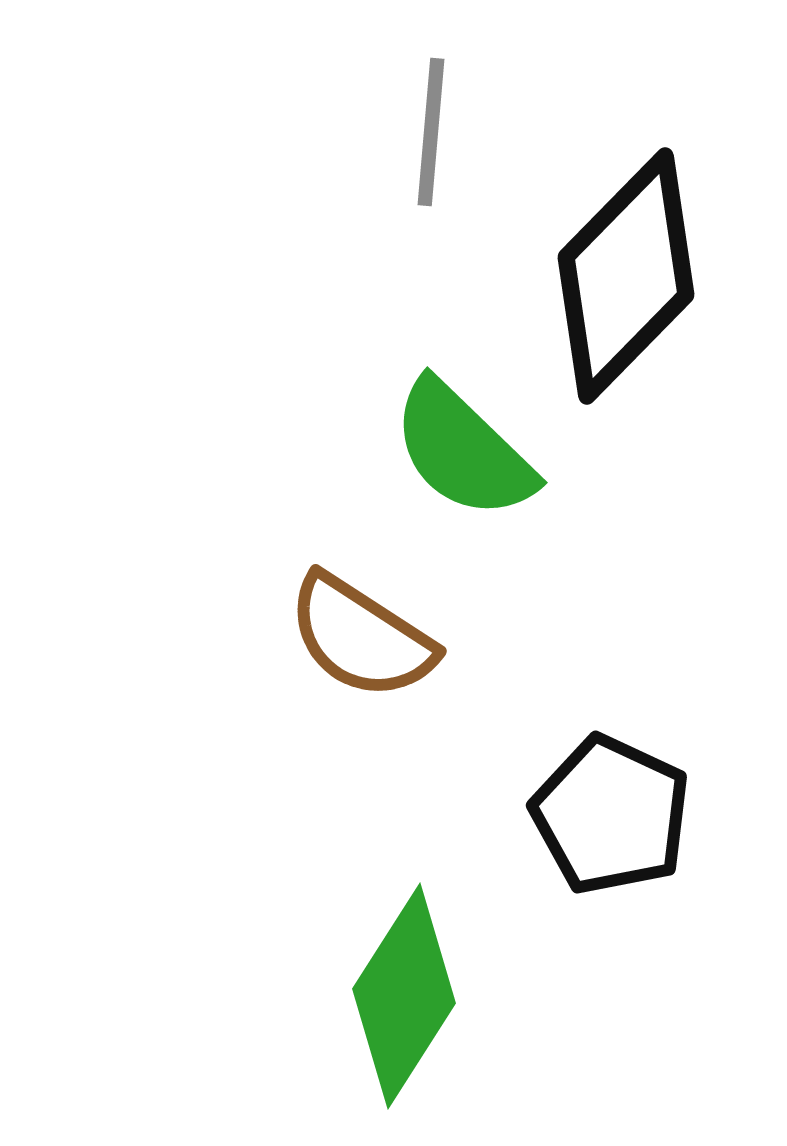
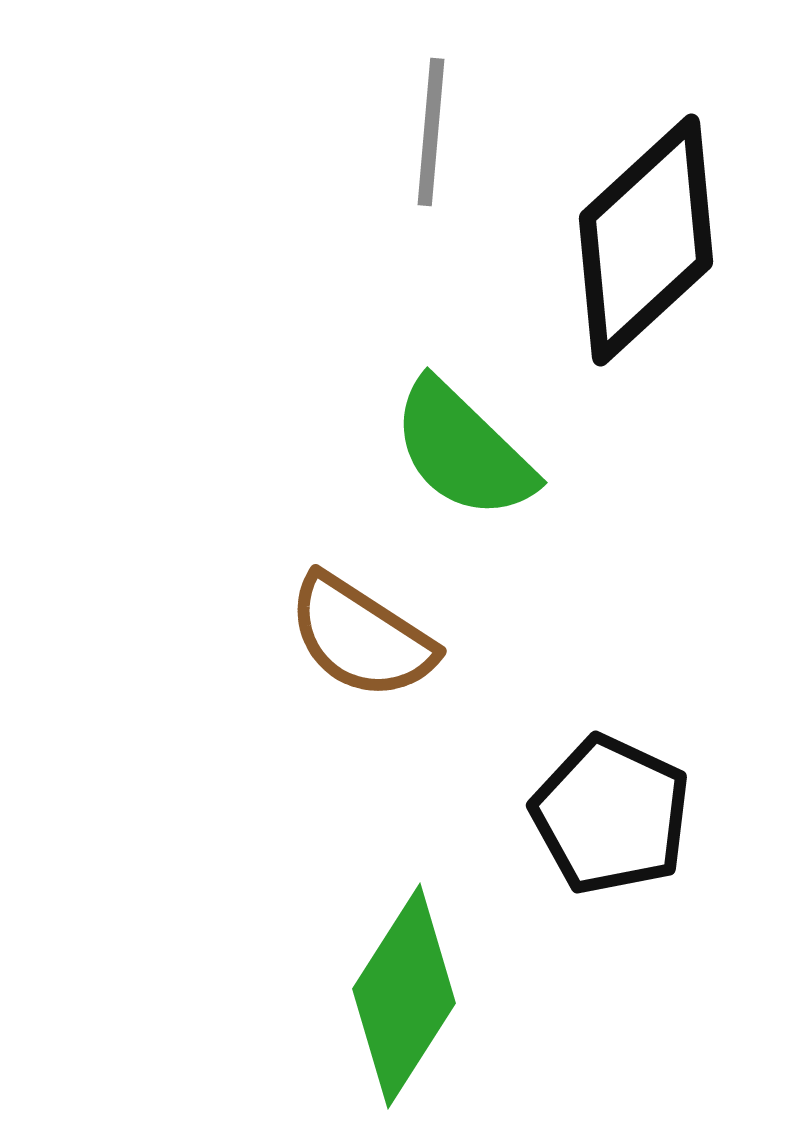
black diamond: moved 20 px right, 36 px up; rotated 3 degrees clockwise
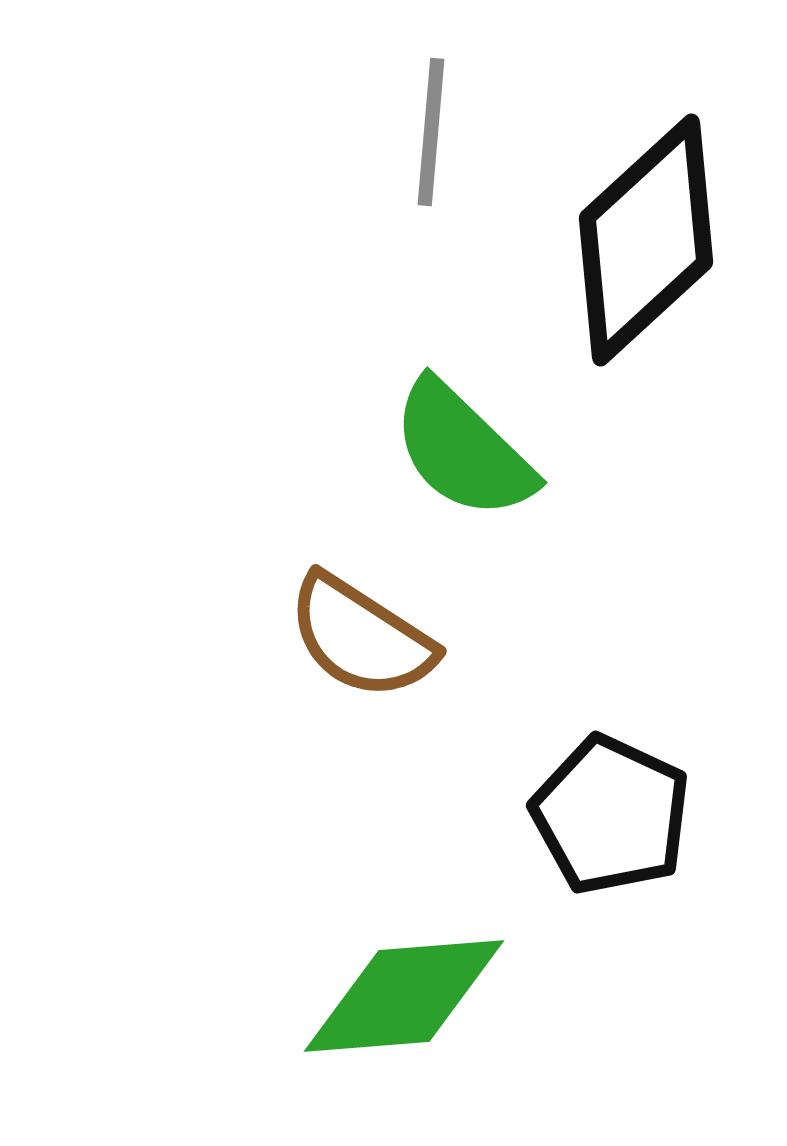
green diamond: rotated 53 degrees clockwise
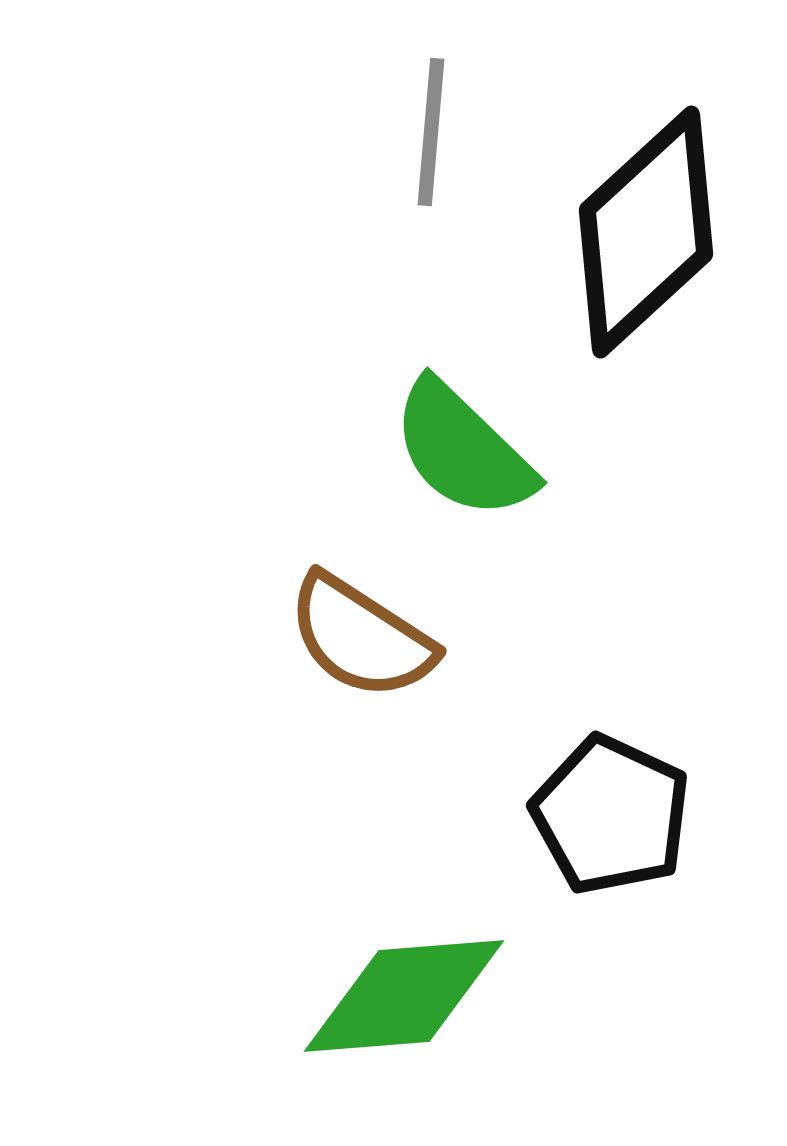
black diamond: moved 8 px up
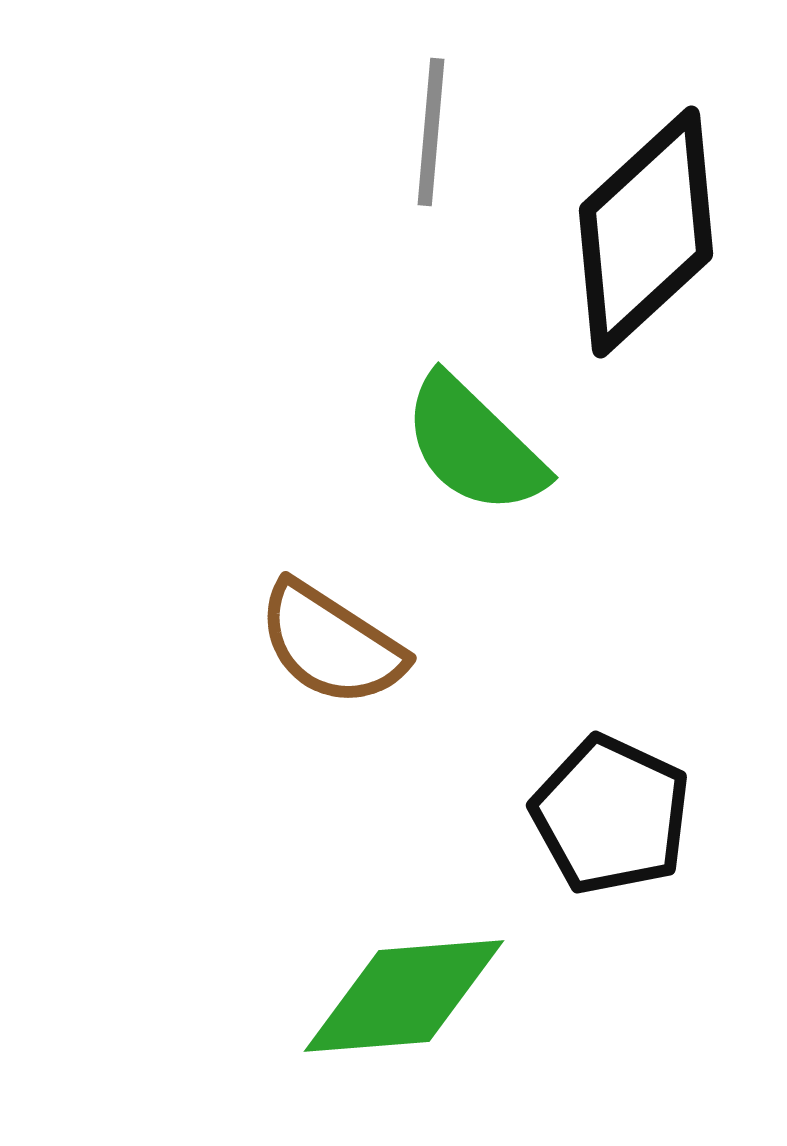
green semicircle: moved 11 px right, 5 px up
brown semicircle: moved 30 px left, 7 px down
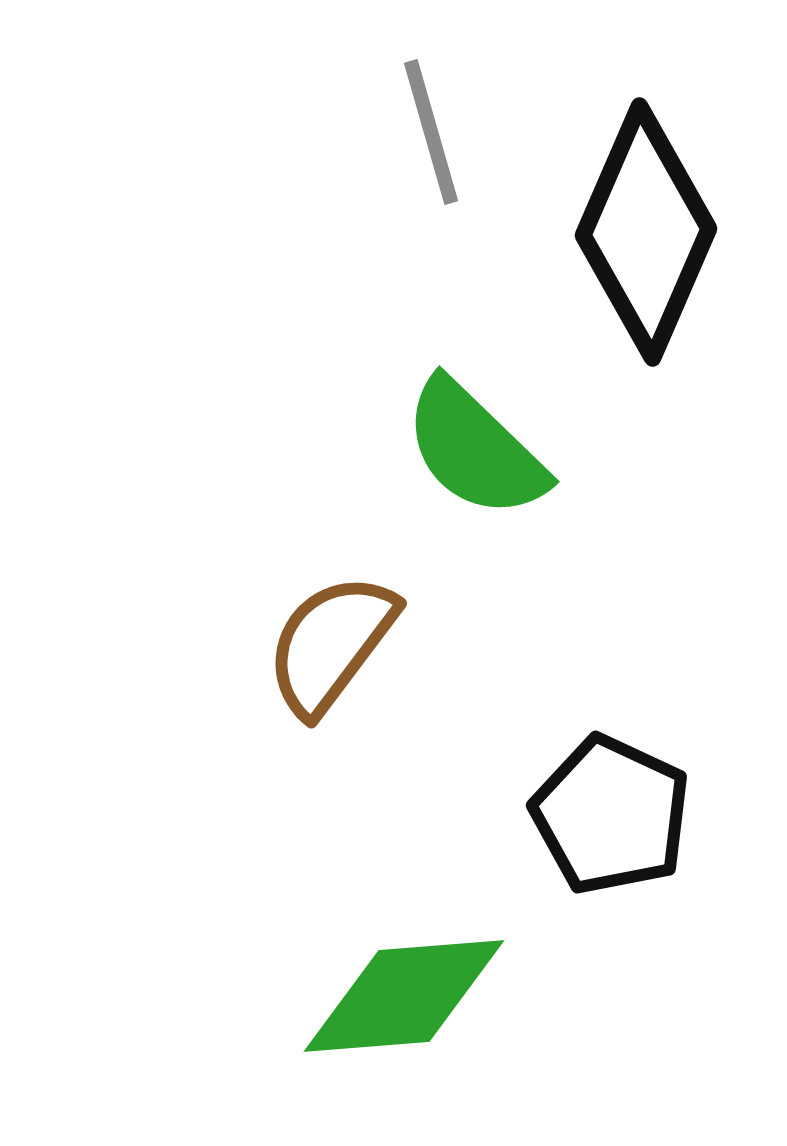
gray line: rotated 21 degrees counterclockwise
black diamond: rotated 24 degrees counterclockwise
green semicircle: moved 1 px right, 4 px down
brown semicircle: rotated 94 degrees clockwise
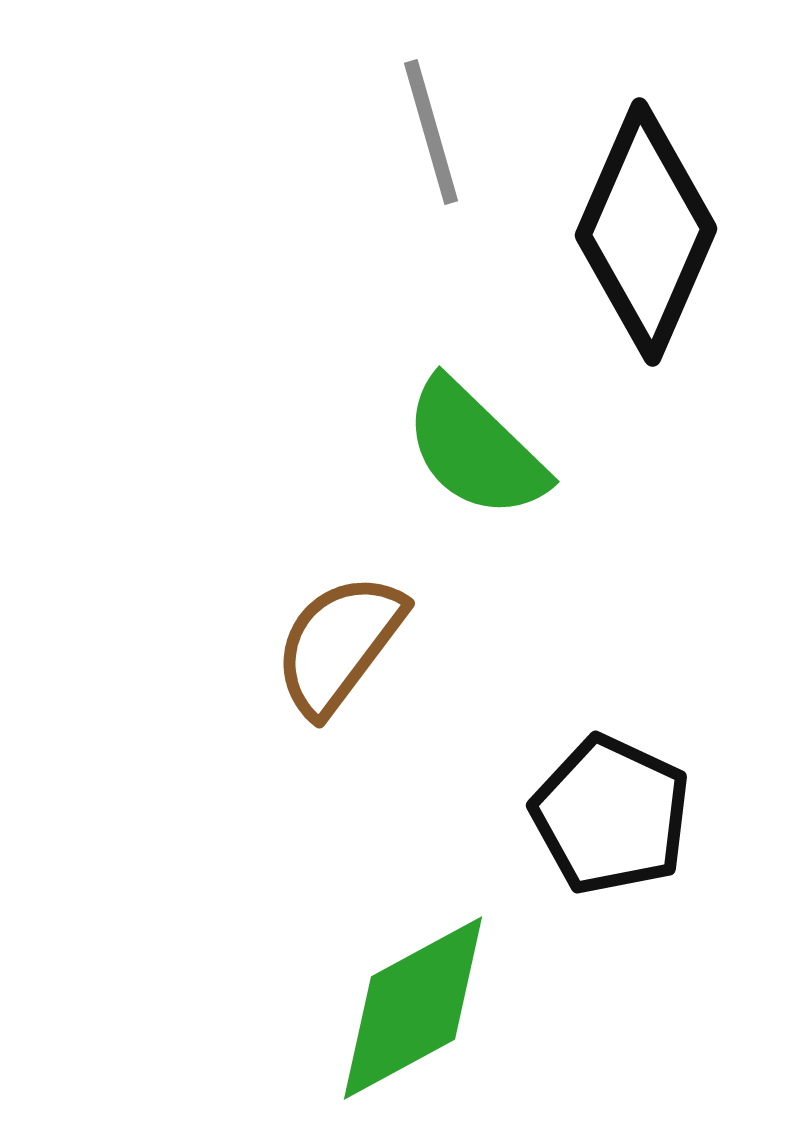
brown semicircle: moved 8 px right
green diamond: moved 9 px right, 12 px down; rotated 24 degrees counterclockwise
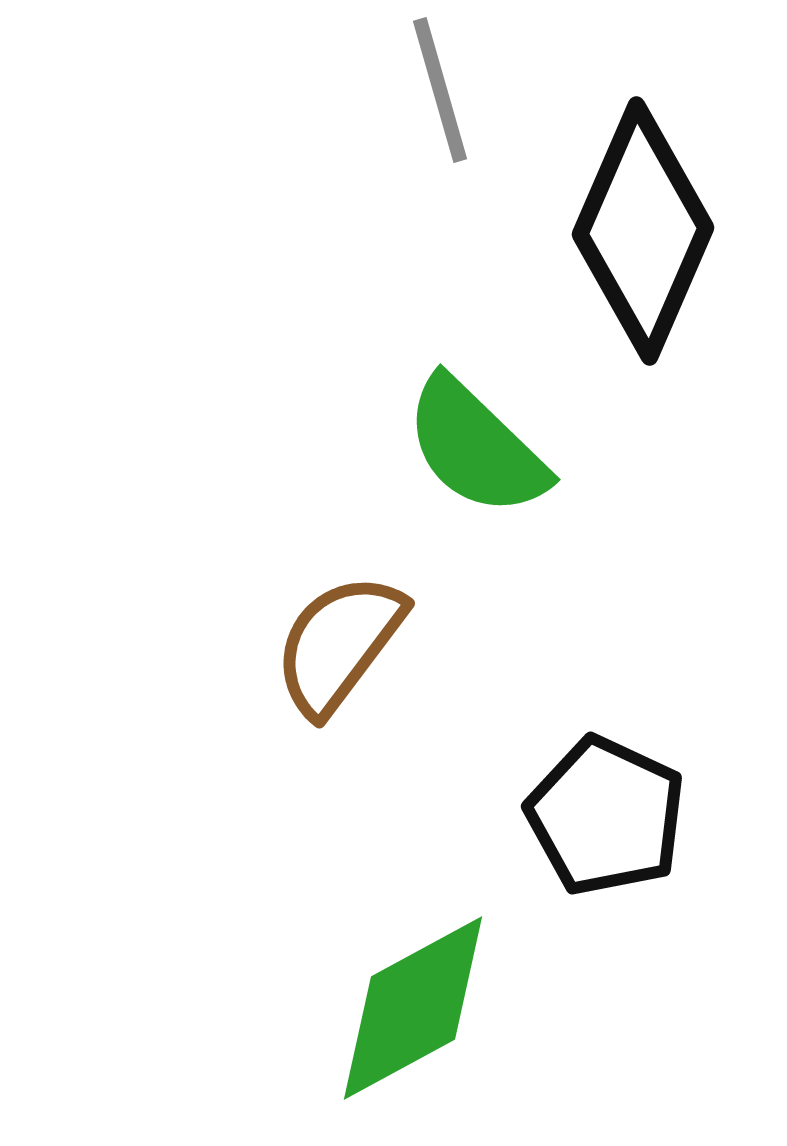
gray line: moved 9 px right, 42 px up
black diamond: moved 3 px left, 1 px up
green semicircle: moved 1 px right, 2 px up
black pentagon: moved 5 px left, 1 px down
